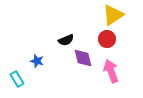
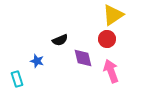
black semicircle: moved 6 px left
cyan rectangle: rotated 14 degrees clockwise
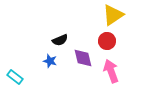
red circle: moved 2 px down
blue star: moved 13 px right
cyan rectangle: moved 2 px left, 2 px up; rotated 35 degrees counterclockwise
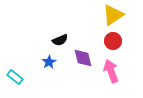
red circle: moved 6 px right
blue star: moved 1 px left, 1 px down; rotated 24 degrees clockwise
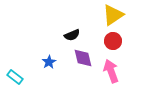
black semicircle: moved 12 px right, 5 px up
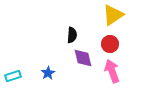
black semicircle: rotated 63 degrees counterclockwise
red circle: moved 3 px left, 3 px down
blue star: moved 1 px left, 11 px down
pink arrow: moved 1 px right
cyan rectangle: moved 2 px left, 1 px up; rotated 56 degrees counterclockwise
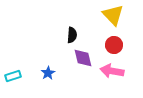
yellow triangle: rotated 40 degrees counterclockwise
red circle: moved 4 px right, 1 px down
pink arrow: rotated 60 degrees counterclockwise
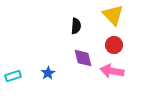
black semicircle: moved 4 px right, 9 px up
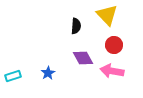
yellow triangle: moved 6 px left
purple diamond: rotated 15 degrees counterclockwise
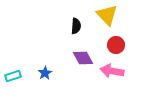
red circle: moved 2 px right
blue star: moved 3 px left
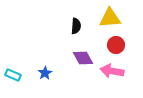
yellow triangle: moved 3 px right, 3 px down; rotated 50 degrees counterclockwise
cyan rectangle: moved 1 px up; rotated 42 degrees clockwise
